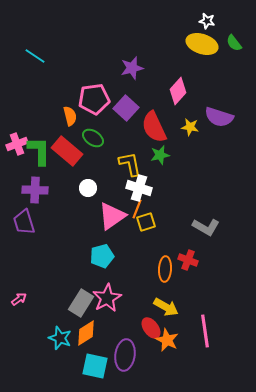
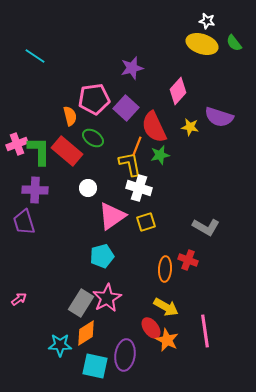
orange line: moved 63 px up
cyan star: moved 7 px down; rotated 20 degrees counterclockwise
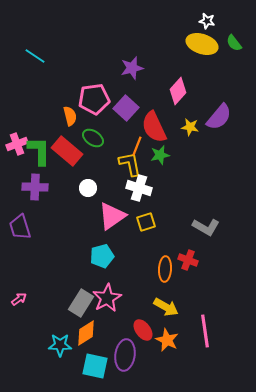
purple semicircle: rotated 68 degrees counterclockwise
purple cross: moved 3 px up
purple trapezoid: moved 4 px left, 5 px down
red ellipse: moved 8 px left, 2 px down
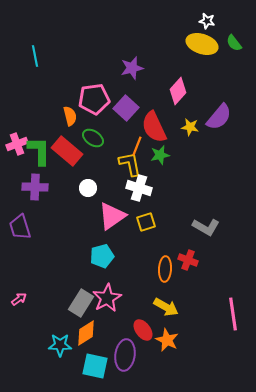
cyan line: rotated 45 degrees clockwise
pink line: moved 28 px right, 17 px up
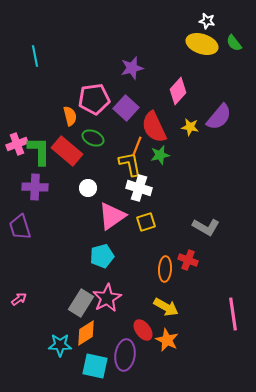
green ellipse: rotated 10 degrees counterclockwise
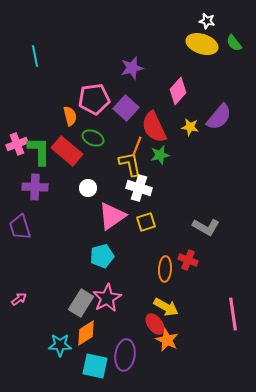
red ellipse: moved 12 px right, 6 px up
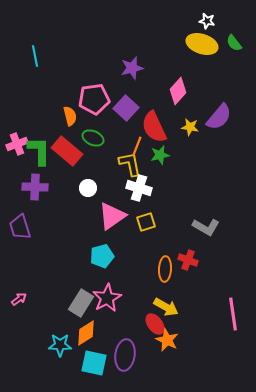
cyan square: moved 1 px left, 3 px up
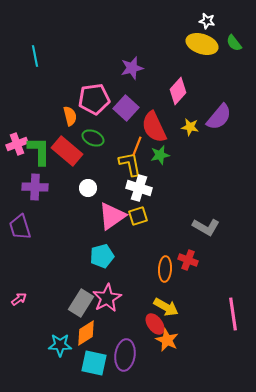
yellow square: moved 8 px left, 6 px up
